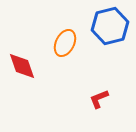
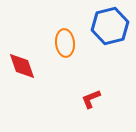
orange ellipse: rotated 32 degrees counterclockwise
red L-shape: moved 8 px left
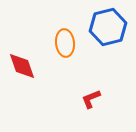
blue hexagon: moved 2 px left, 1 px down
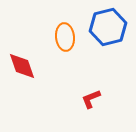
orange ellipse: moved 6 px up
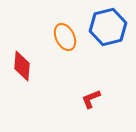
orange ellipse: rotated 20 degrees counterclockwise
red diamond: rotated 24 degrees clockwise
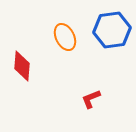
blue hexagon: moved 4 px right, 3 px down; rotated 6 degrees clockwise
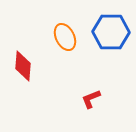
blue hexagon: moved 1 px left, 2 px down; rotated 9 degrees clockwise
red diamond: moved 1 px right
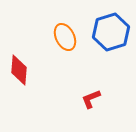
blue hexagon: rotated 18 degrees counterclockwise
red diamond: moved 4 px left, 4 px down
